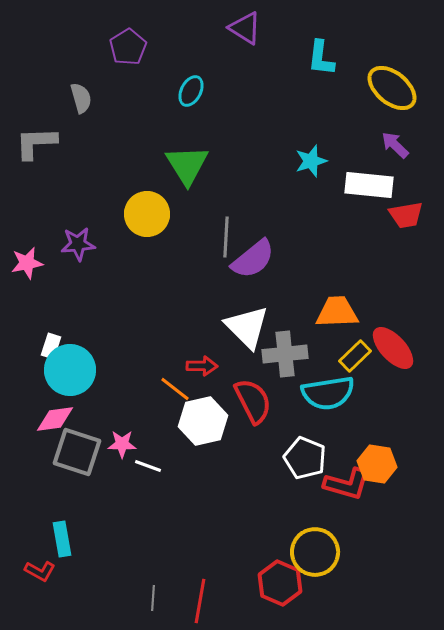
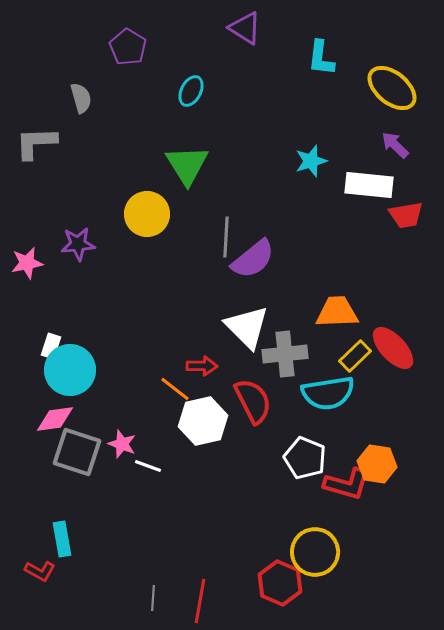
purple pentagon at (128, 47): rotated 9 degrees counterclockwise
pink star at (122, 444): rotated 20 degrees clockwise
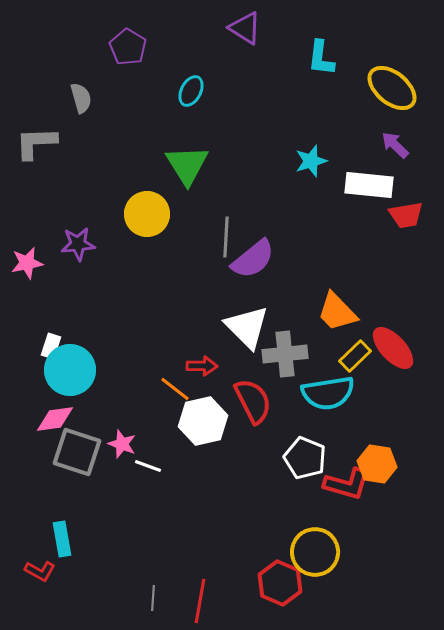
orange trapezoid at (337, 312): rotated 132 degrees counterclockwise
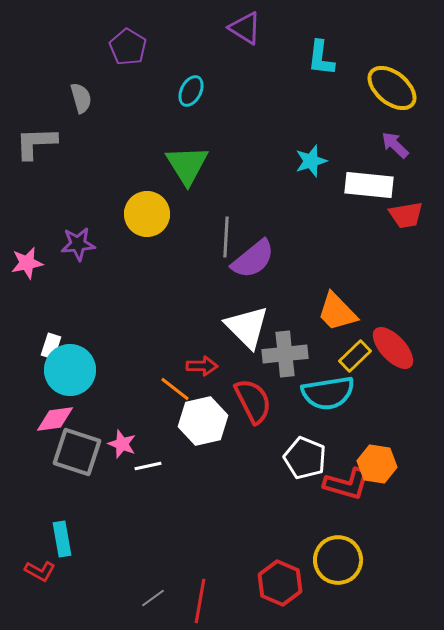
white line at (148, 466): rotated 32 degrees counterclockwise
yellow circle at (315, 552): moved 23 px right, 8 px down
gray line at (153, 598): rotated 50 degrees clockwise
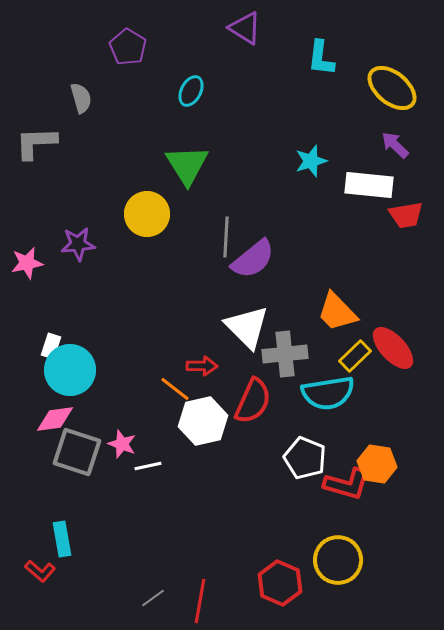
red semicircle at (253, 401): rotated 51 degrees clockwise
red L-shape at (40, 571): rotated 12 degrees clockwise
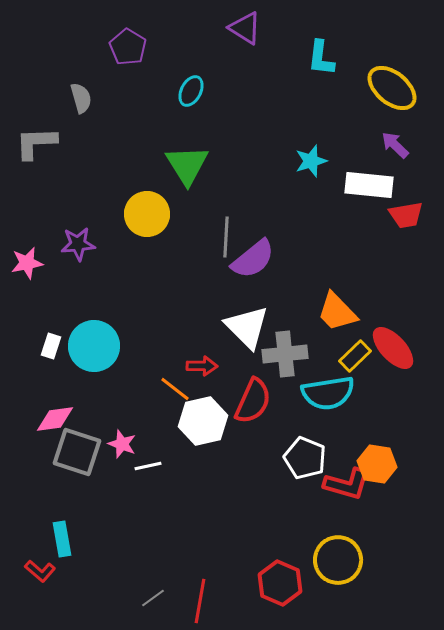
cyan circle at (70, 370): moved 24 px right, 24 px up
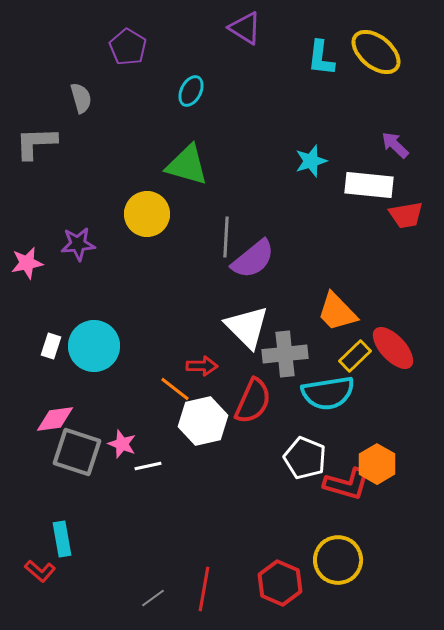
yellow ellipse at (392, 88): moved 16 px left, 36 px up
green triangle at (187, 165): rotated 42 degrees counterclockwise
orange hexagon at (377, 464): rotated 21 degrees clockwise
red line at (200, 601): moved 4 px right, 12 px up
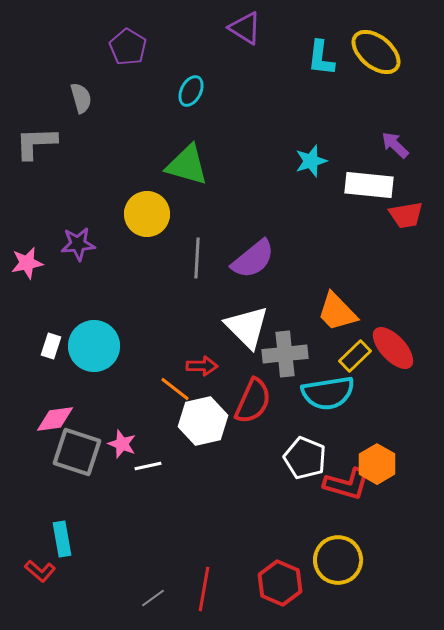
gray line at (226, 237): moved 29 px left, 21 px down
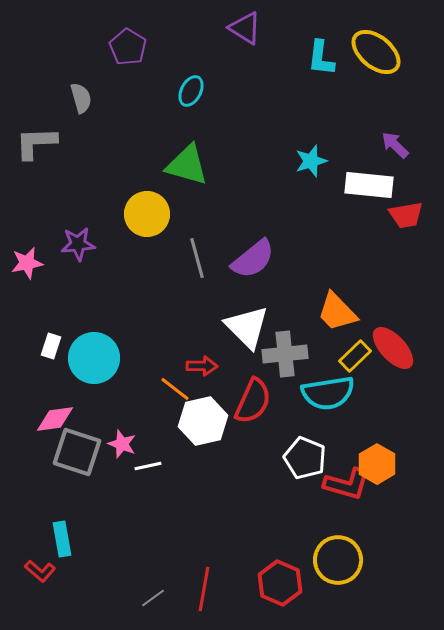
gray line at (197, 258): rotated 18 degrees counterclockwise
cyan circle at (94, 346): moved 12 px down
